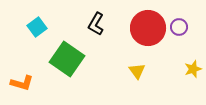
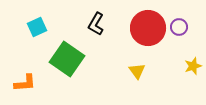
cyan square: rotated 12 degrees clockwise
yellow star: moved 3 px up
orange L-shape: moved 3 px right; rotated 20 degrees counterclockwise
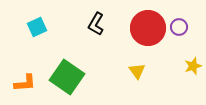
green square: moved 18 px down
